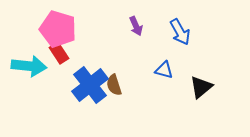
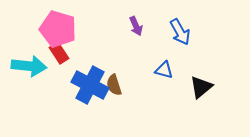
blue cross: rotated 24 degrees counterclockwise
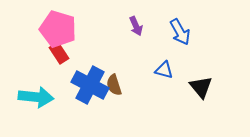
cyan arrow: moved 7 px right, 31 px down
black triangle: rotated 30 degrees counterclockwise
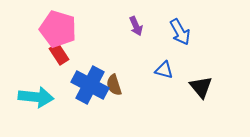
red rectangle: moved 1 px down
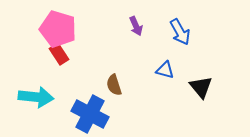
blue triangle: moved 1 px right
blue cross: moved 29 px down
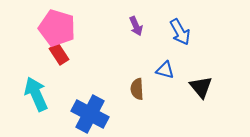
pink pentagon: moved 1 px left, 1 px up
brown semicircle: moved 23 px right, 4 px down; rotated 15 degrees clockwise
cyan arrow: moved 3 px up; rotated 120 degrees counterclockwise
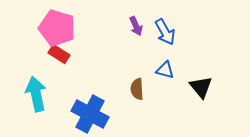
blue arrow: moved 15 px left
red rectangle: rotated 25 degrees counterclockwise
cyan arrow: rotated 12 degrees clockwise
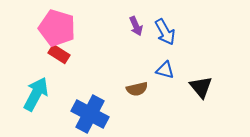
brown semicircle: rotated 100 degrees counterclockwise
cyan arrow: rotated 40 degrees clockwise
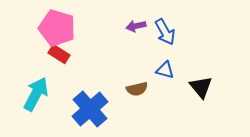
purple arrow: rotated 102 degrees clockwise
blue cross: moved 5 px up; rotated 21 degrees clockwise
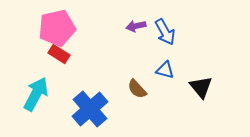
pink pentagon: rotated 30 degrees counterclockwise
brown semicircle: rotated 60 degrees clockwise
